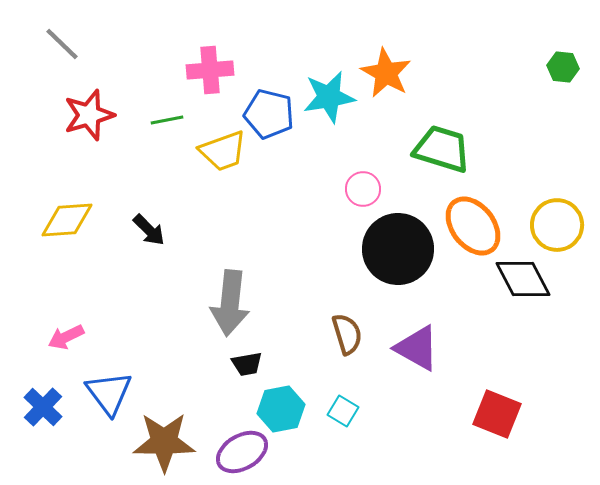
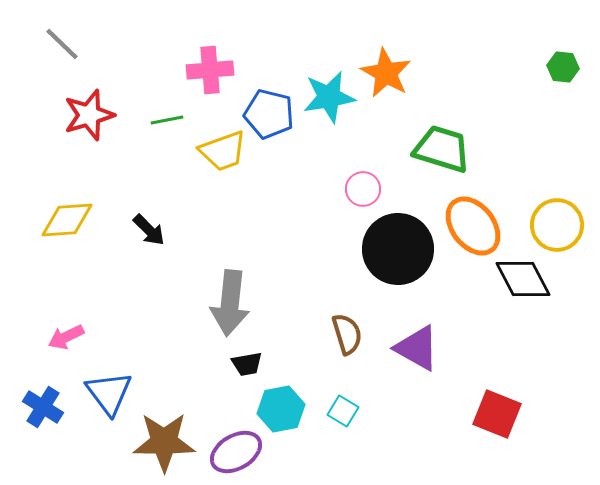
blue cross: rotated 12 degrees counterclockwise
purple ellipse: moved 6 px left
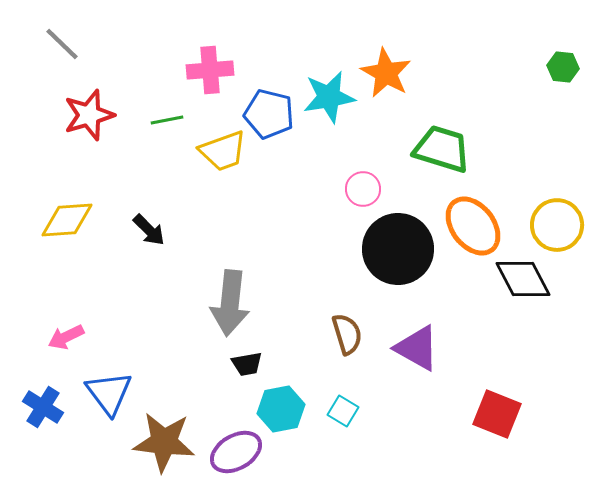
brown star: rotated 6 degrees clockwise
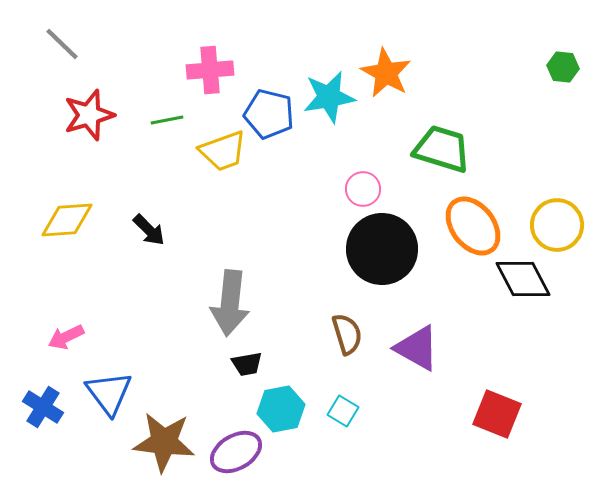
black circle: moved 16 px left
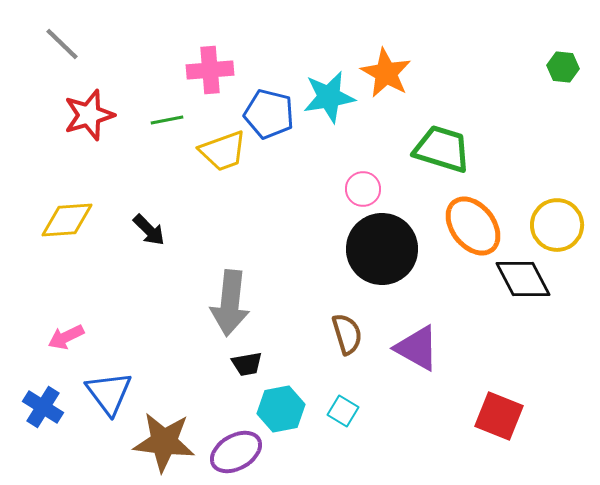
red square: moved 2 px right, 2 px down
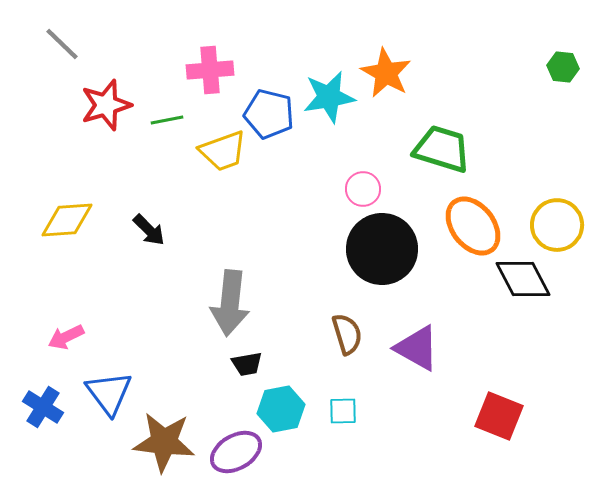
red star: moved 17 px right, 10 px up
cyan square: rotated 32 degrees counterclockwise
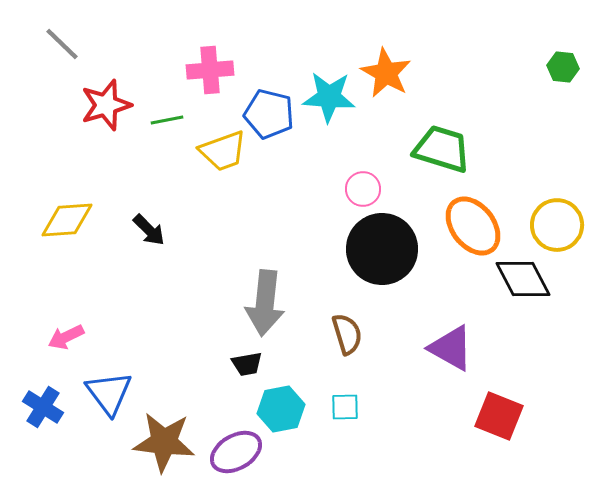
cyan star: rotated 14 degrees clockwise
gray arrow: moved 35 px right
purple triangle: moved 34 px right
cyan square: moved 2 px right, 4 px up
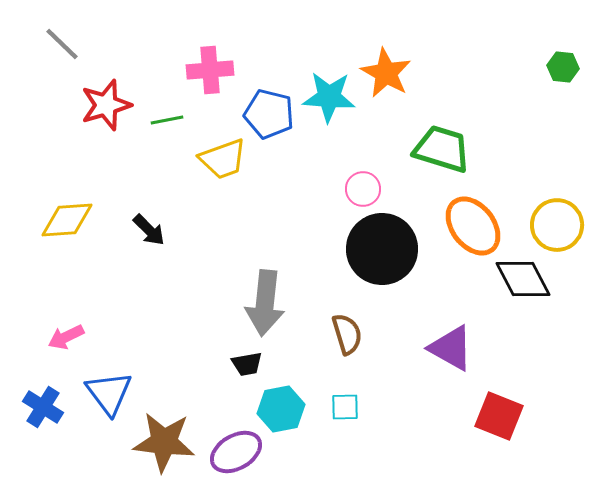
yellow trapezoid: moved 8 px down
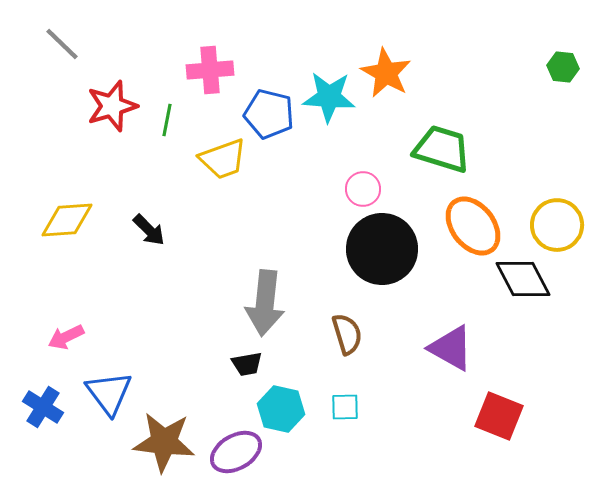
red star: moved 6 px right, 1 px down
green line: rotated 68 degrees counterclockwise
cyan hexagon: rotated 24 degrees clockwise
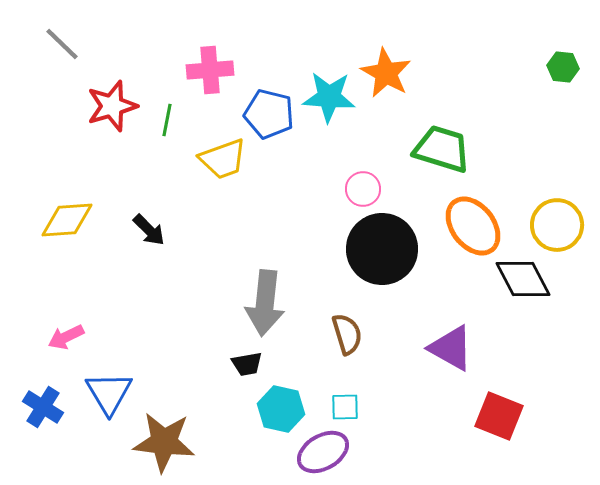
blue triangle: rotated 6 degrees clockwise
purple ellipse: moved 87 px right
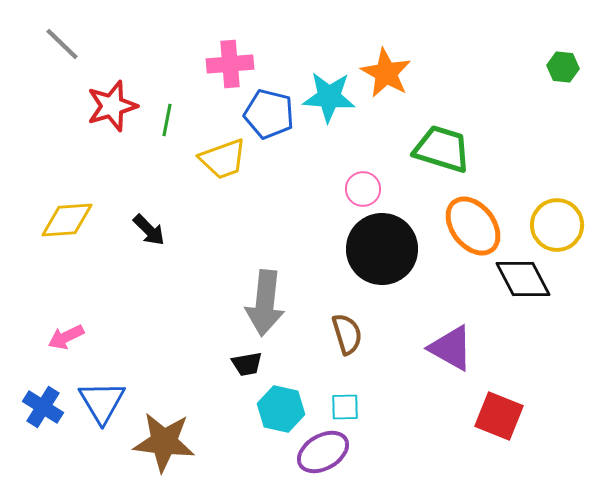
pink cross: moved 20 px right, 6 px up
blue triangle: moved 7 px left, 9 px down
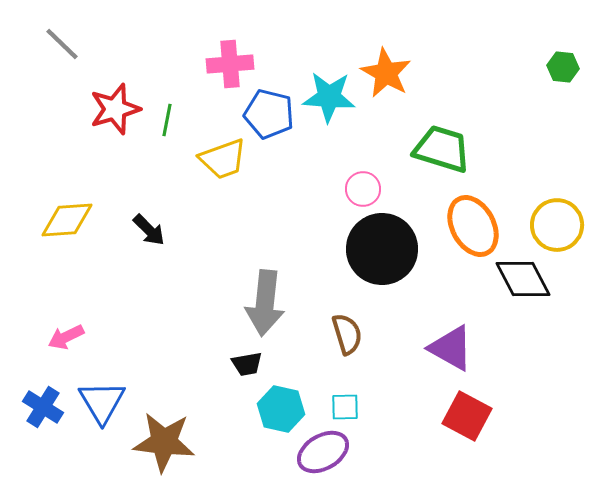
red star: moved 3 px right, 3 px down
orange ellipse: rotated 10 degrees clockwise
red square: moved 32 px left; rotated 6 degrees clockwise
